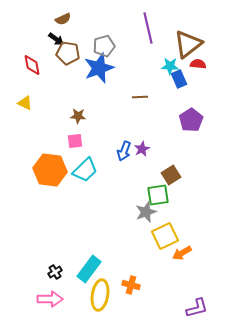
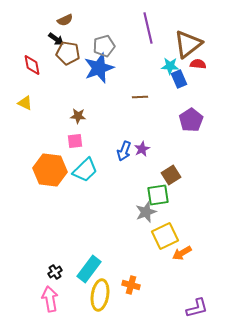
brown semicircle: moved 2 px right, 1 px down
pink arrow: rotated 100 degrees counterclockwise
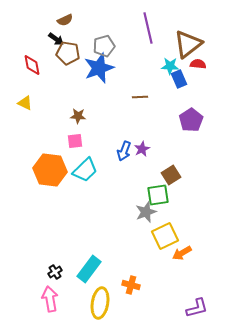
yellow ellipse: moved 8 px down
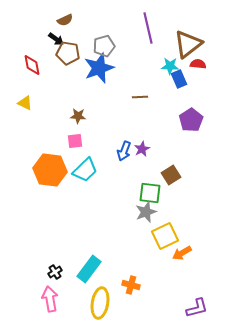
green square: moved 8 px left, 2 px up; rotated 15 degrees clockwise
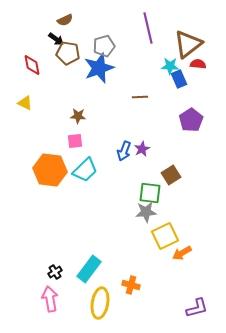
gray star: rotated 15 degrees clockwise
